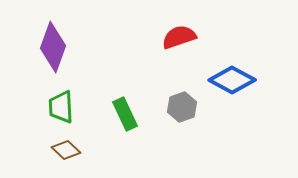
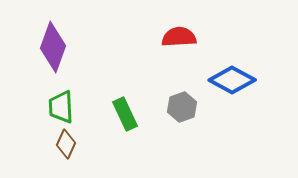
red semicircle: rotated 16 degrees clockwise
brown diamond: moved 6 px up; rotated 72 degrees clockwise
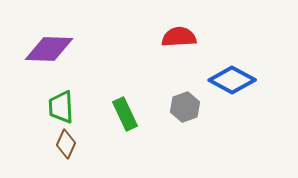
purple diamond: moved 4 px left, 2 px down; rotated 72 degrees clockwise
gray hexagon: moved 3 px right
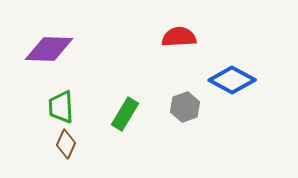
green rectangle: rotated 56 degrees clockwise
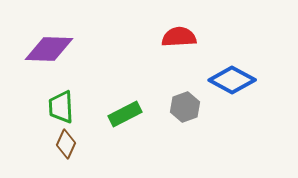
green rectangle: rotated 32 degrees clockwise
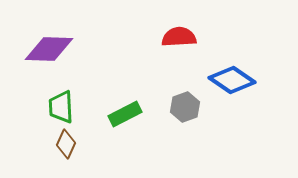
blue diamond: rotated 6 degrees clockwise
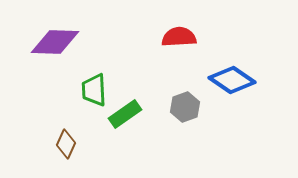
purple diamond: moved 6 px right, 7 px up
green trapezoid: moved 33 px right, 17 px up
green rectangle: rotated 8 degrees counterclockwise
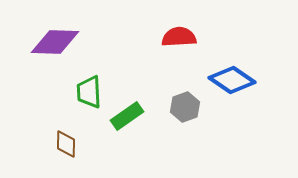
green trapezoid: moved 5 px left, 2 px down
green rectangle: moved 2 px right, 2 px down
brown diamond: rotated 24 degrees counterclockwise
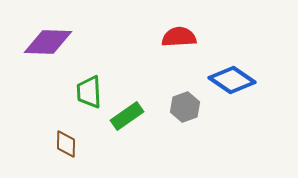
purple diamond: moved 7 px left
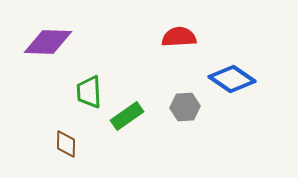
blue diamond: moved 1 px up
gray hexagon: rotated 16 degrees clockwise
